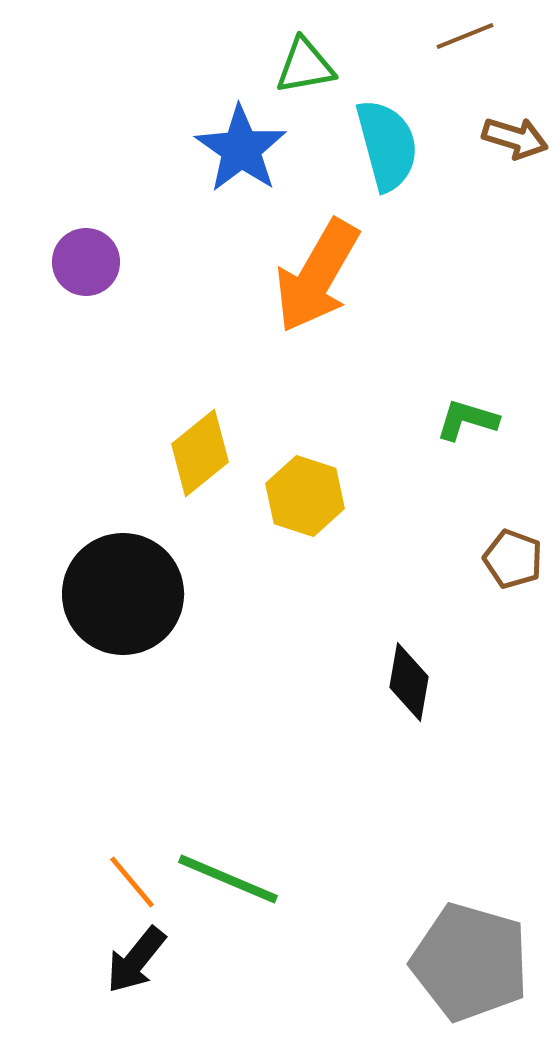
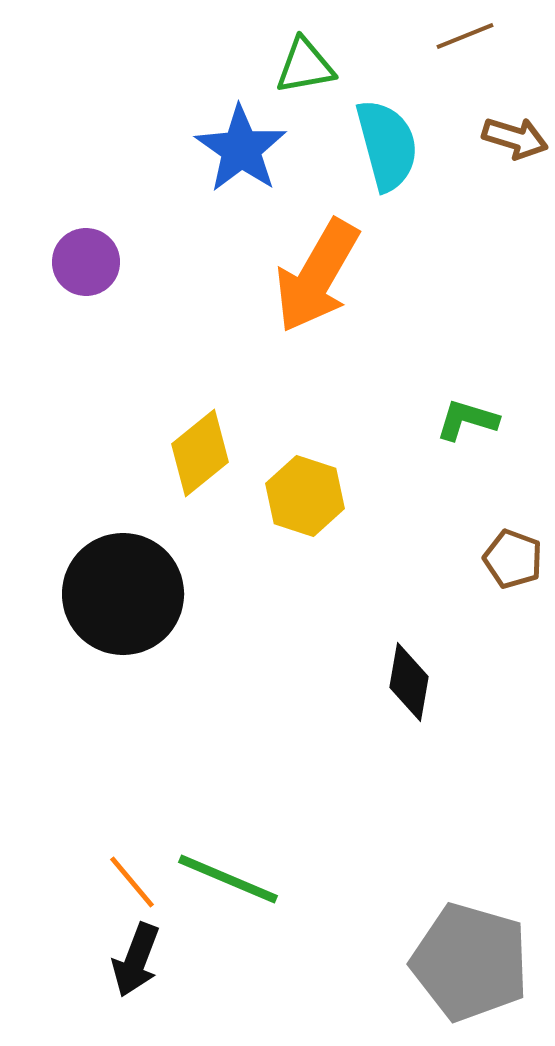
black arrow: rotated 18 degrees counterclockwise
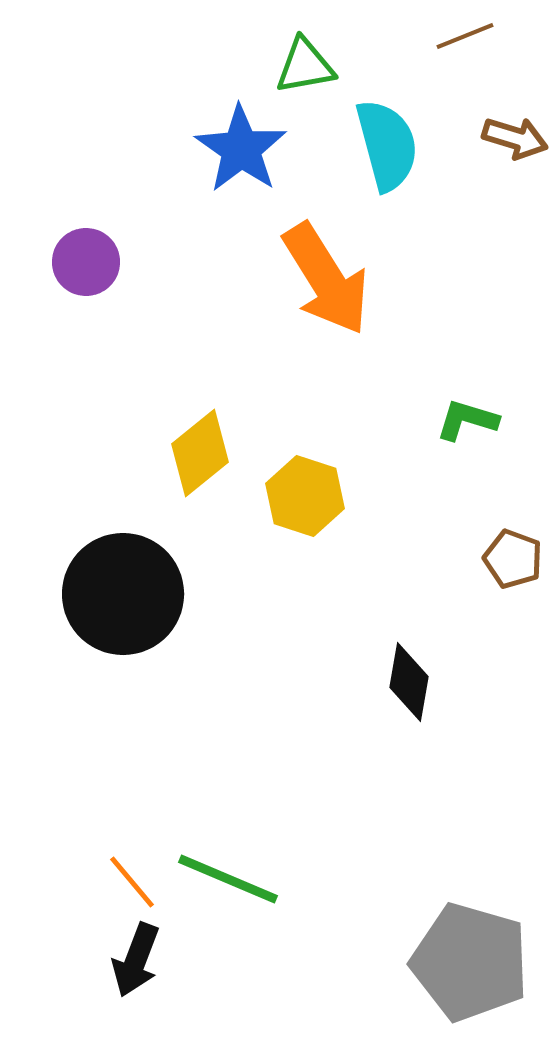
orange arrow: moved 9 px right, 3 px down; rotated 62 degrees counterclockwise
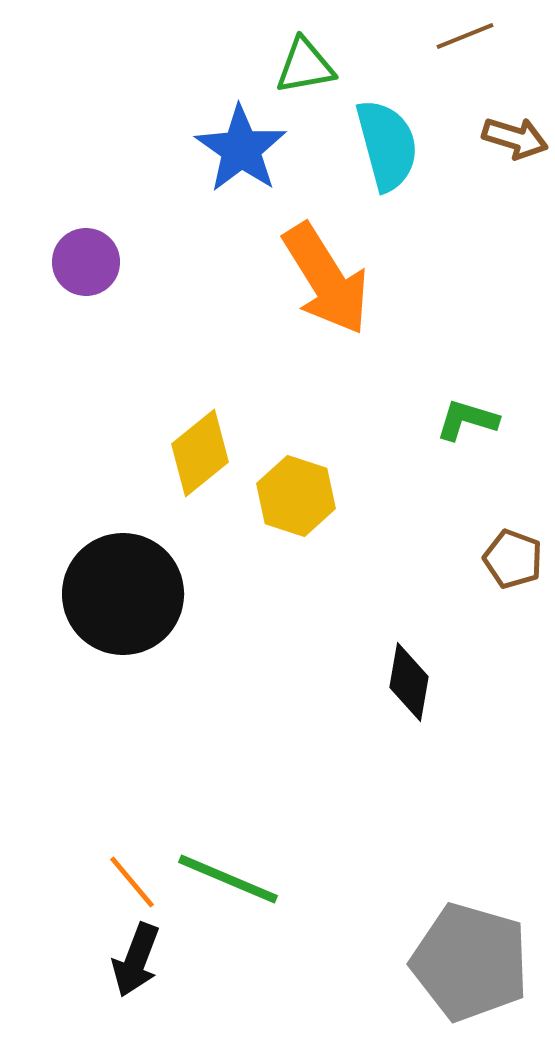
yellow hexagon: moved 9 px left
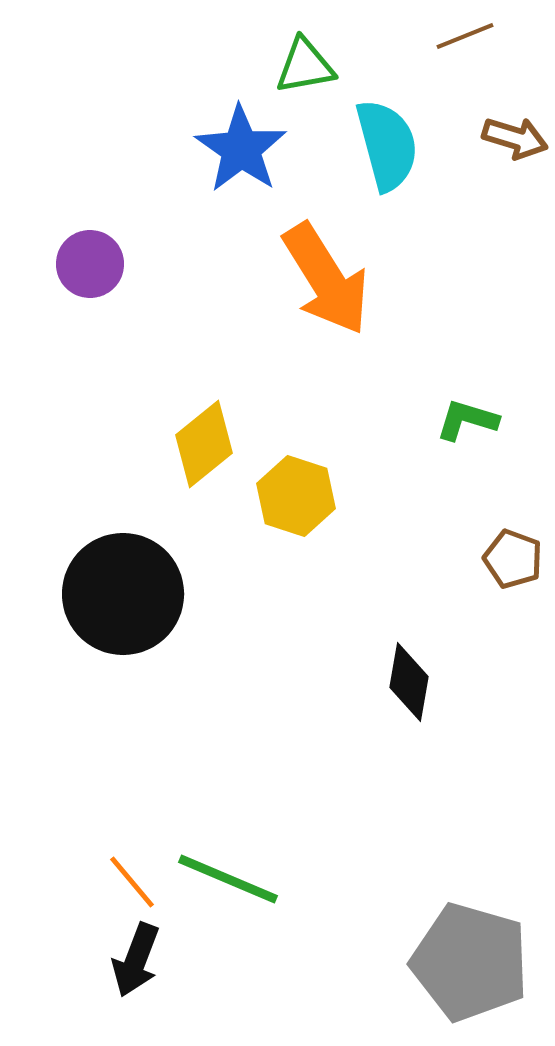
purple circle: moved 4 px right, 2 px down
yellow diamond: moved 4 px right, 9 px up
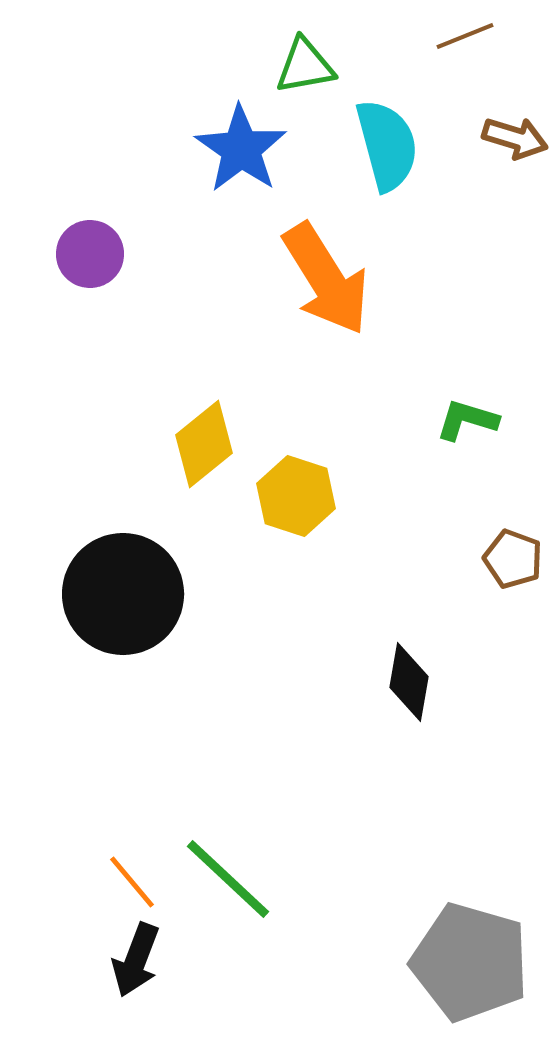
purple circle: moved 10 px up
green line: rotated 20 degrees clockwise
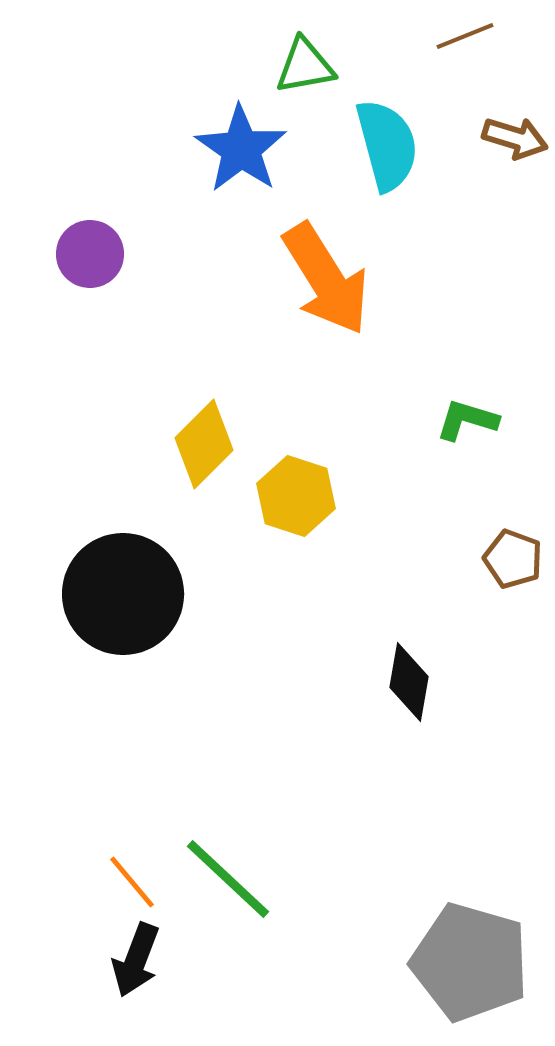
yellow diamond: rotated 6 degrees counterclockwise
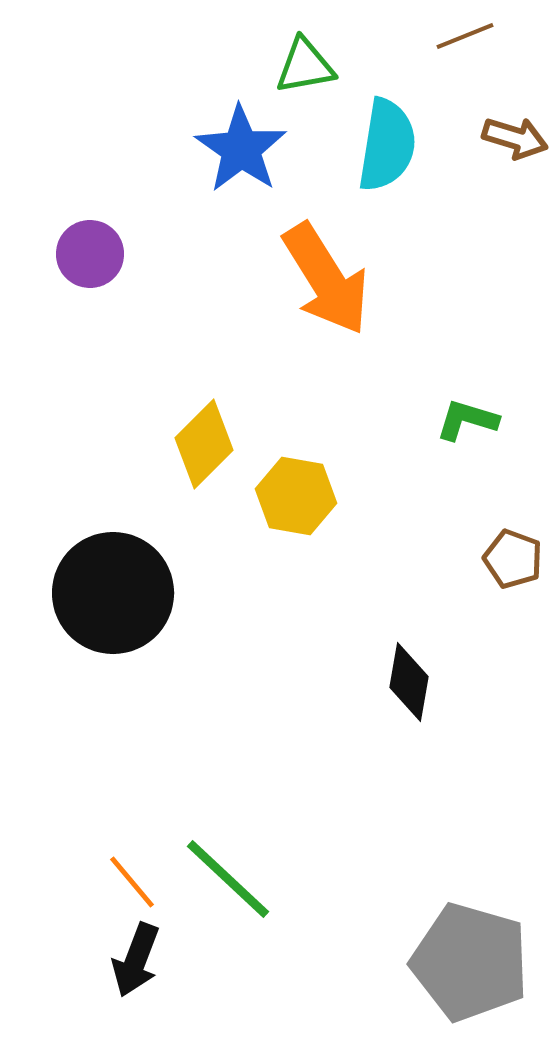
cyan semicircle: rotated 24 degrees clockwise
yellow hexagon: rotated 8 degrees counterclockwise
black circle: moved 10 px left, 1 px up
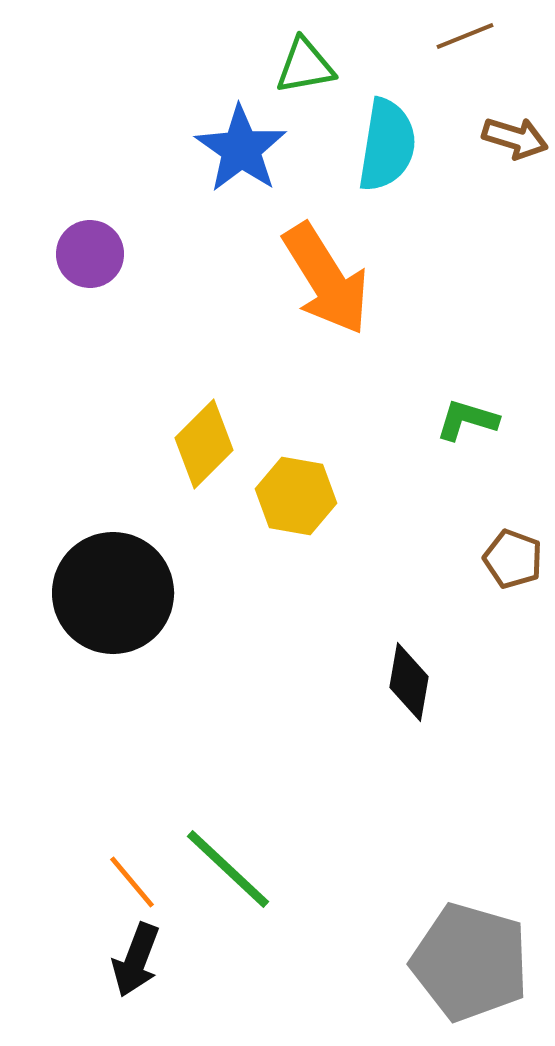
green line: moved 10 px up
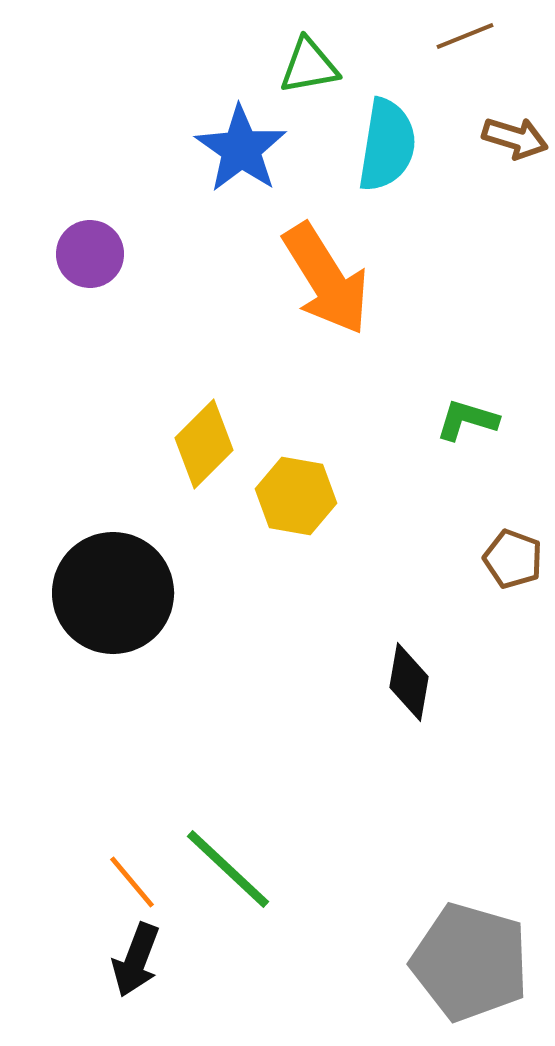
green triangle: moved 4 px right
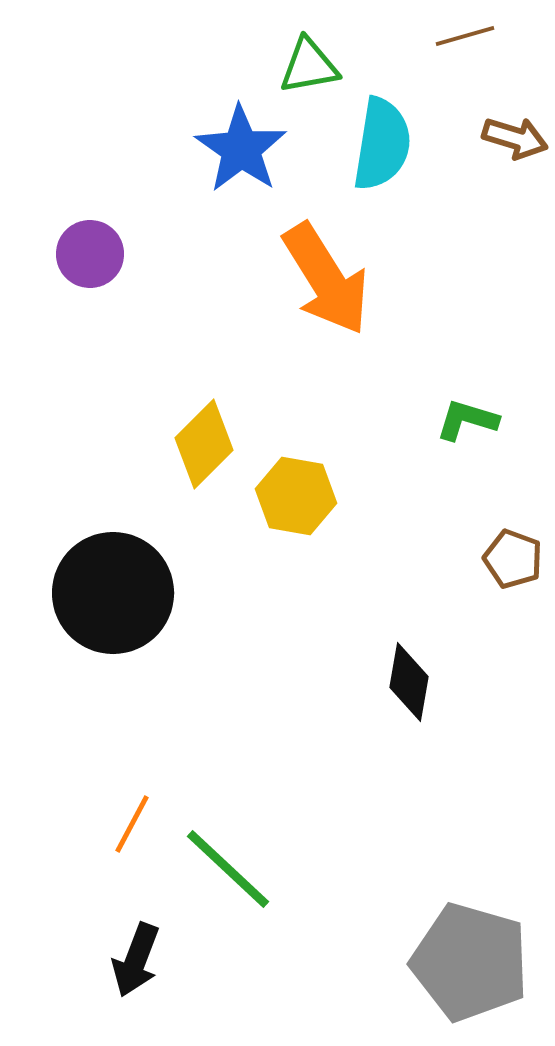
brown line: rotated 6 degrees clockwise
cyan semicircle: moved 5 px left, 1 px up
orange line: moved 58 px up; rotated 68 degrees clockwise
